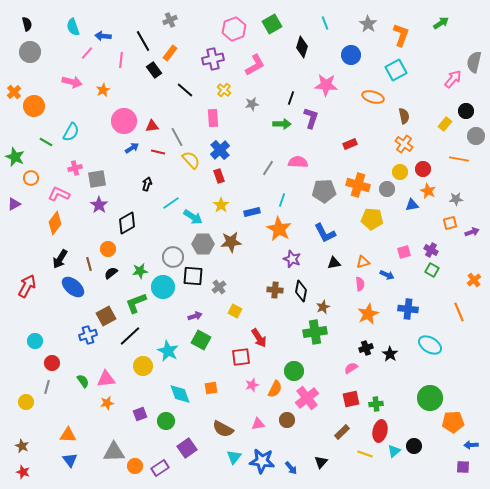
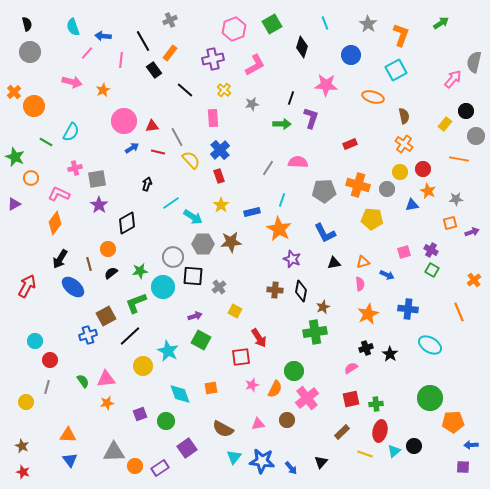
red circle at (52, 363): moved 2 px left, 3 px up
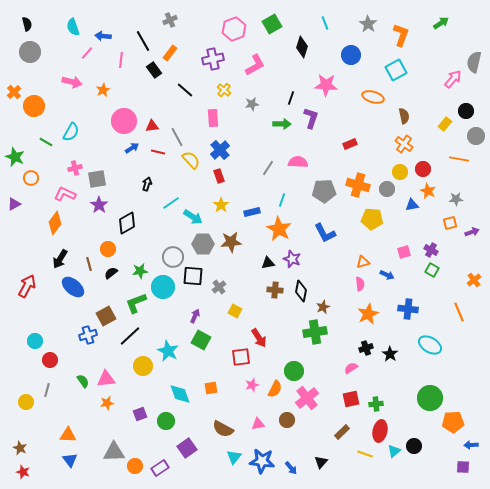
pink L-shape at (59, 194): moved 6 px right
black triangle at (334, 263): moved 66 px left
purple arrow at (195, 316): rotated 48 degrees counterclockwise
gray line at (47, 387): moved 3 px down
brown star at (22, 446): moved 2 px left, 2 px down
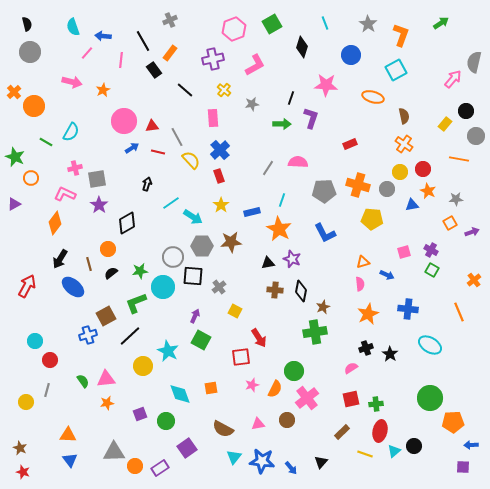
orange square at (450, 223): rotated 16 degrees counterclockwise
gray hexagon at (203, 244): moved 1 px left, 2 px down
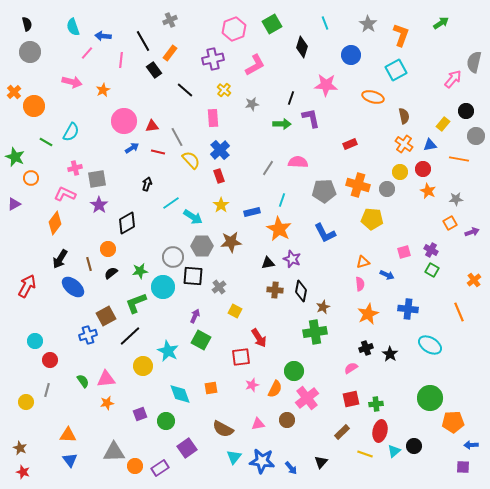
purple L-shape at (311, 118): rotated 30 degrees counterclockwise
yellow rectangle at (445, 124): moved 2 px left
blue triangle at (412, 205): moved 18 px right, 60 px up
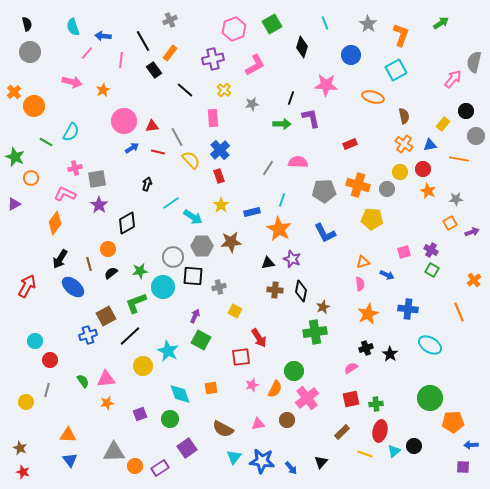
gray cross at (219, 287): rotated 24 degrees clockwise
green circle at (166, 421): moved 4 px right, 2 px up
